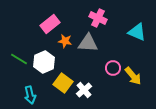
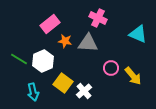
cyan triangle: moved 1 px right, 2 px down
white hexagon: moved 1 px left, 1 px up
pink circle: moved 2 px left
white cross: moved 1 px down
cyan arrow: moved 3 px right, 3 px up
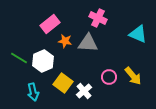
green line: moved 1 px up
pink circle: moved 2 px left, 9 px down
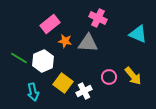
white cross: rotated 14 degrees clockwise
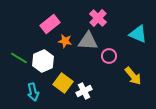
pink cross: rotated 18 degrees clockwise
gray triangle: moved 2 px up
pink circle: moved 21 px up
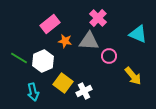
gray triangle: moved 1 px right
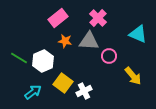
pink rectangle: moved 8 px right, 6 px up
cyan arrow: rotated 114 degrees counterclockwise
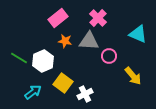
white cross: moved 1 px right, 3 px down
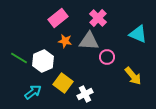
pink circle: moved 2 px left, 1 px down
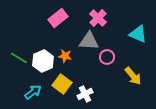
orange star: moved 15 px down
yellow square: moved 1 px left, 1 px down
